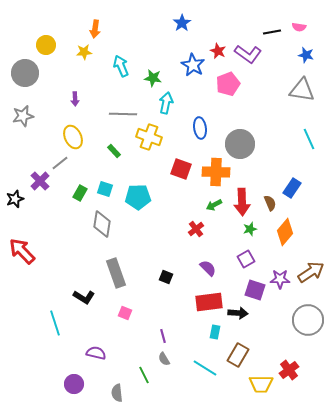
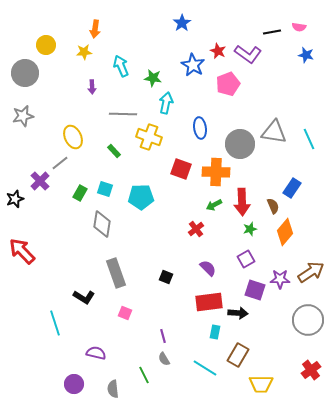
gray triangle at (302, 90): moved 28 px left, 42 px down
purple arrow at (75, 99): moved 17 px right, 12 px up
cyan pentagon at (138, 197): moved 3 px right
brown semicircle at (270, 203): moved 3 px right, 3 px down
red cross at (289, 370): moved 22 px right
gray semicircle at (117, 393): moved 4 px left, 4 px up
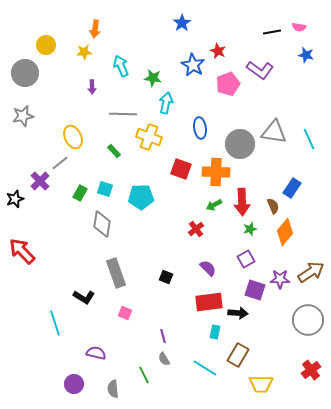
purple L-shape at (248, 54): moved 12 px right, 16 px down
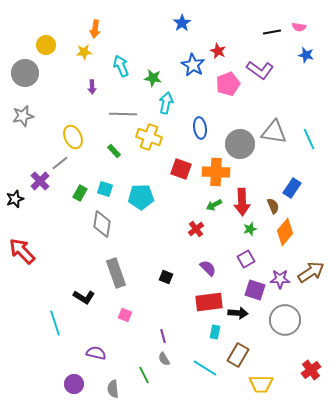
pink square at (125, 313): moved 2 px down
gray circle at (308, 320): moved 23 px left
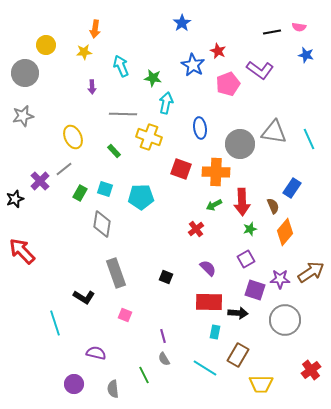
gray line at (60, 163): moved 4 px right, 6 px down
red rectangle at (209, 302): rotated 8 degrees clockwise
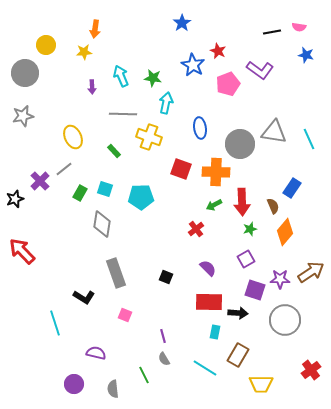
cyan arrow at (121, 66): moved 10 px down
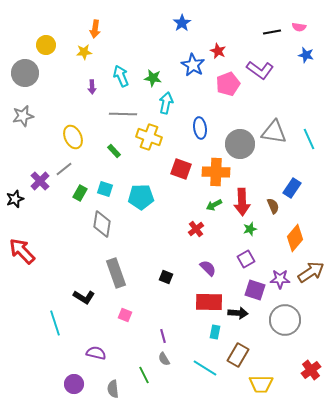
orange diamond at (285, 232): moved 10 px right, 6 px down
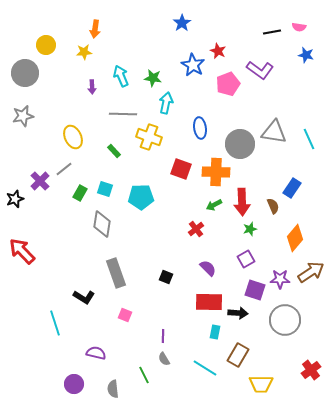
purple line at (163, 336): rotated 16 degrees clockwise
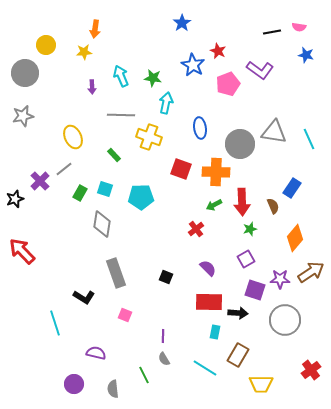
gray line at (123, 114): moved 2 px left, 1 px down
green rectangle at (114, 151): moved 4 px down
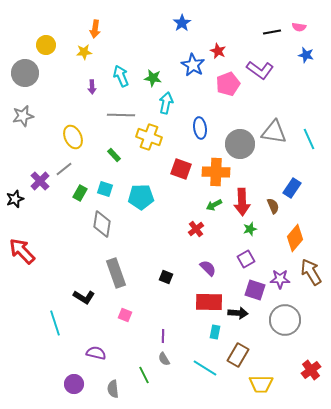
brown arrow at (311, 272): rotated 88 degrees counterclockwise
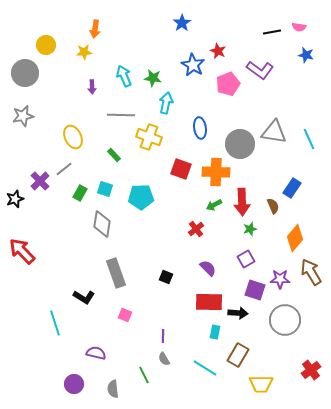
cyan arrow at (121, 76): moved 3 px right
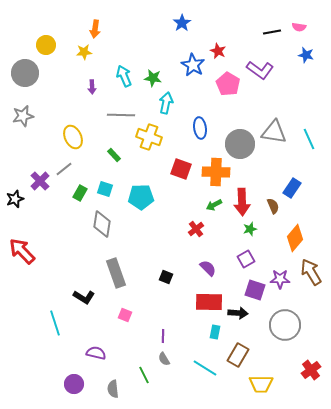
pink pentagon at (228, 84): rotated 20 degrees counterclockwise
gray circle at (285, 320): moved 5 px down
